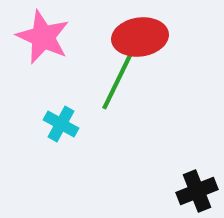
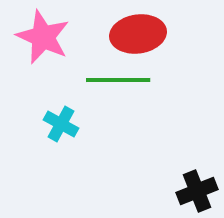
red ellipse: moved 2 px left, 3 px up
green line: rotated 64 degrees clockwise
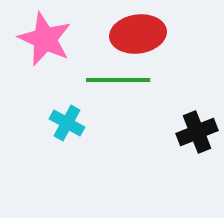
pink star: moved 2 px right, 2 px down
cyan cross: moved 6 px right, 1 px up
black cross: moved 59 px up
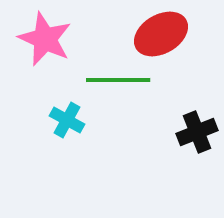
red ellipse: moved 23 px right; rotated 22 degrees counterclockwise
cyan cross: moved 3 px up
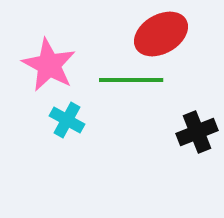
pink star: moved 4 px right, 26 px down; rotated 4 degrees clockwise
green line: moved 13 px right
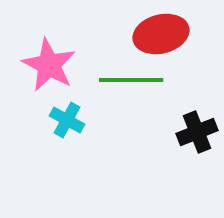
red ellipse: rotated 16 degrees clockwise
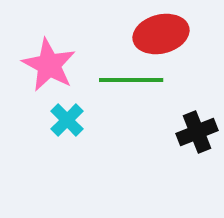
cyan cross: rotated 16 degrees clockwise
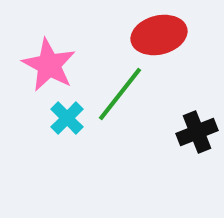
red ellipse: moved 2 px left, 1 px down
green line: moved 11 px left, 14 px down; rotated 52 degrees counterclockwise
cyan cross: moved 2 px up
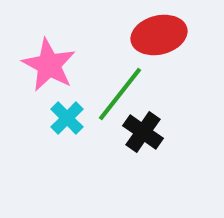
black cross: moved 54 px left; rotated 33 degrees counterclockwise
